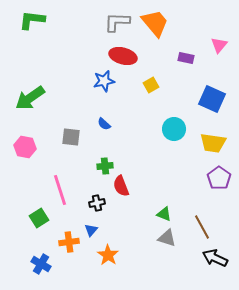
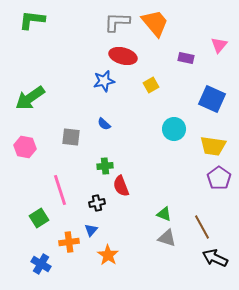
yellow trapezoid: moved 3 px down
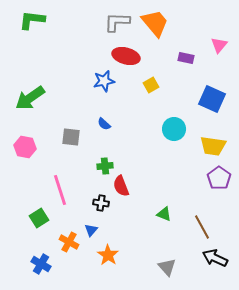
red ellipse: moved 3 px right
black cross: moved 4 px right; rotated 21 degrees clockwise
gray triangle: moved 29 px down; rotated 30 degrees clockwise
orange cross: rotated 36 degrees clockwise
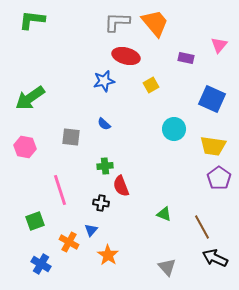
green square: moved 4 px left, 3 px down; rotated 12 degrees clockwise
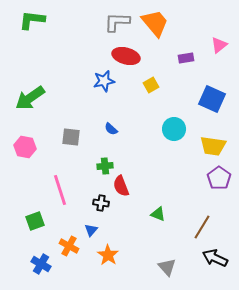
pink triangle: rotated 12 degrees clockwise
purple rectangle: rotated 21 degrees counterclockwise
blue semicircle: moved 7 px right, 5 px down
green triangle: moved 6 px left
brown line: rotated 60 degrees clockwise
orange cross: moved 4 px down
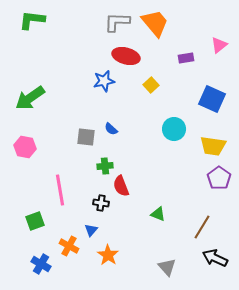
yellow square: rotated 14 degrees counterclockwise
gray square: moved 15 px right
pink line: rotated 8 degrees clockwise
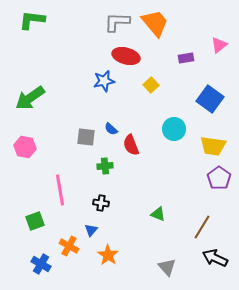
blue square: moved 2 px left; rotated 12 degrees clockwise
red semicircle: moved 10 px right, 41 px up
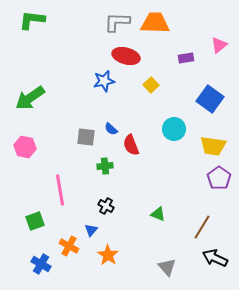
orange trapezoid: rotated 48 degrees counterclockwise
black cross: moved 5 px right, 3 px down; rotated 21 degrees clockwise
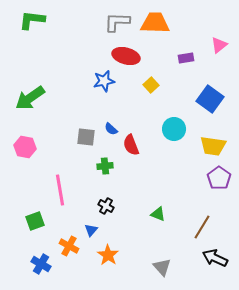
gray triangle: moved 5 px left
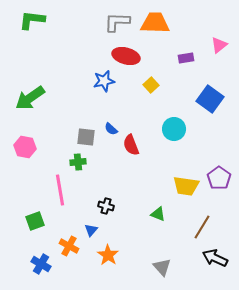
yellow trapezoid: moved 27 px left, 40 px down
green cross: moved 27 px left, 4 px up
black cross: rotated 14 degrees counterclockwise
